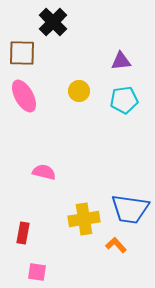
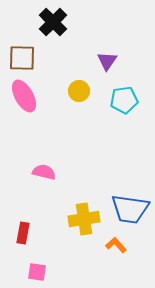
brown square: moved 5 px down
purple triangle: moved 14 px left; rotated 50 degrees counterclockwise
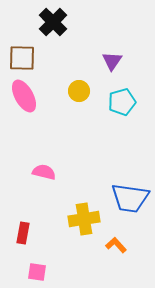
purple triangle: moved 5 px right
cyan pentagon: moved 2 px left, 2 px down; rotated 8 degrees counterclockwise
blue trapezoid: moved 11 px up
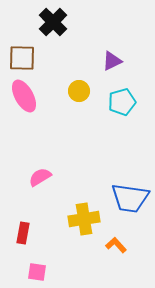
purple triangle: rotated 30 degrees clockwise
pink semicircle: moved 4 px left, 5 px down; rotated 45 degrees counterclockwise
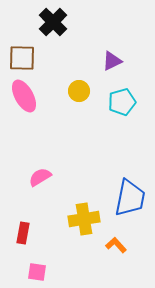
blue trapezoid: rotated 87 degrees counterclockwise
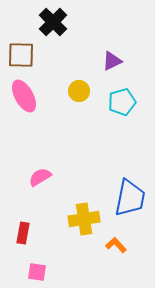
brown square: moved 1 px left, 3 px up
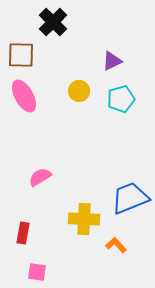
cyan pentagon: moved 1 px left, 3 px up
blue trapezoid: rotated 123 degrees counterclockwise
yellow cross: rotated 12 degrees clockwise
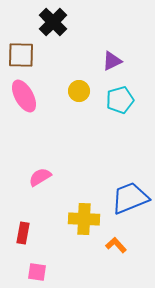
cyan pentagon: moved 1 px left, 1 px down
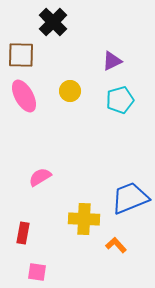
yellow circle: moved 9 px left
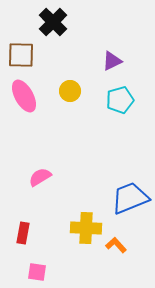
yellow cross: moved 2 px right, 9 px down
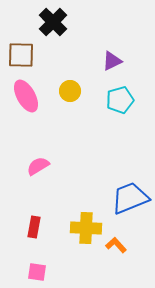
pink ellipse: moved 2 px right
pink semicircle: moved 2 px left, 11 px up
red rectangle: moved 11 px right, 6 px up
